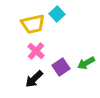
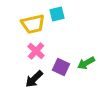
cyan square: rotated 28 degrees clockwise
purple square: rotated 30 degrees counterclockwise
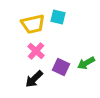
cyan square: moved 1 px right, 3 px down; rotated 28 degrees clockwise
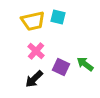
yellow trapezoid: moved 3 px up
green arrow: moved 1 px left, 1 px down; rotated 66 degrees clockwise
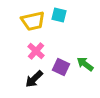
cyan square: moved 1 px right, 2 px up
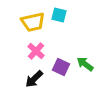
yellow trapezoid: moved 1 px down
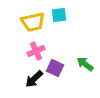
cyan square: rotated 21 degrees counterclockwise
pink cross: rotated 24 degrees clockwise
purple square: moved 6 px left, 1 px down
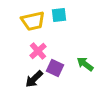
yellow trapezoid: moved 1 px up
pink cross: moved 2 px right; rotated 18 degrees counterclockwise
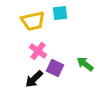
cyan square: moved 1 px right, 2 px up
pink cross: rotated 12 degrees counterclockwise
